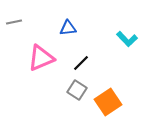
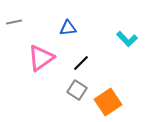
pink triangle: rotated 12 degrees counterclockwise
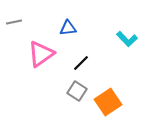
pink triangle: moved 4 px up
gray square: moved 1 px down
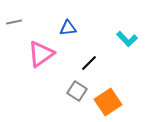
black line: moved 8 px right
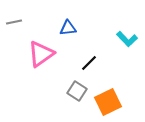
orange square: rotated 8 degrees clockwise
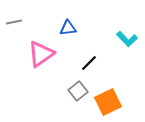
gray square: moved 1 px right; rotated 18 degrees clockwise
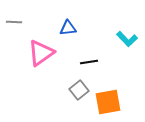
gray line: rotated 14 degrees clockwise
pink triangle: moved 1 px up
black line: moved 1 px up; rotated 36 degrees clockwise
gray square: moved 1 px right, 1 px up
orange square: rotated 16 degrees clockwise
